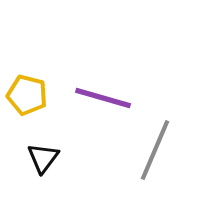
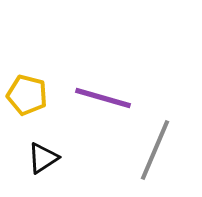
black triangle: rotated 20 degrees clockwise
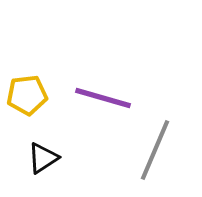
yellow pentagon: rotated 21 degrees counterclockwise
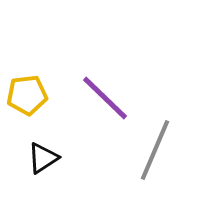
purple line: moved 2 px right; rotated 28 degrees clockwise
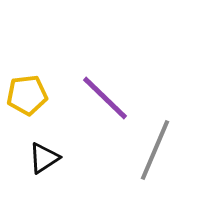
black triangle: moved 1 px right
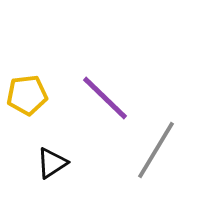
gray line: moved 1 px right; rotated 8 degrees clockwise
black triangle: moved 8 px right, 5 px down
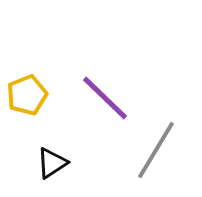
yellow pentagon: rotated 15 degrees counterclockwise
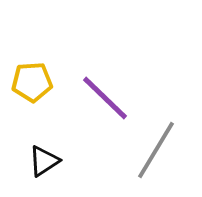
yellow pentagon: moved 5 px right, 13 px up; rotated 18 degrees clockwise
black triangle: moved 8 px left, 2 px up
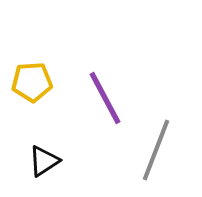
purple line: rotated 18 degrees clockwise
gray line: rotated 10 degrees counterclockwise
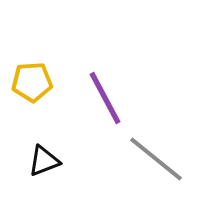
gray line: moved 9 px down; rotated 72 degrees counterclockwise
black triangle: rotated 12 degrees clockwise
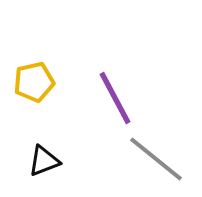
yellow pentagon: moved 2 px right; rotated 9 degrees counterclockwise
purple line: moved 10 px right
